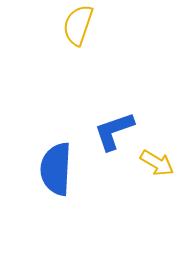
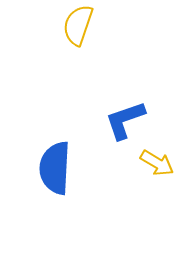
blue L-shape: moved 11 px right, 11 px up
blue semicircle: moved 1 px left, 1 px up
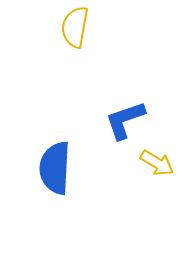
yellow semicircle: moved 3 px left, 2 px down; rotated 9 degrees counterclockwise
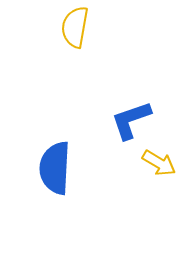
blue L-shape: moved 6 px right
yellow arrow: moved 2 px right
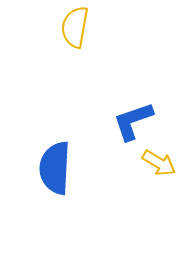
blue L-shape: moved 2 px right, 1 px down
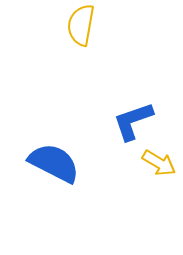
yellow semicircle: moved 6 px right, 2 px up
blue semicircle: moved 1 px left, 5 px up; rotated 114 degrees clockwise
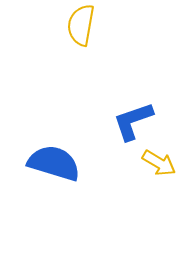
blue semicircle: rotated 10 degrees counterclockwise
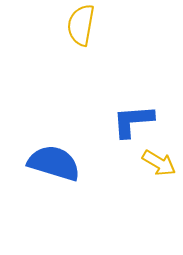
blue L-shape: rotated 15 degrees clockwise
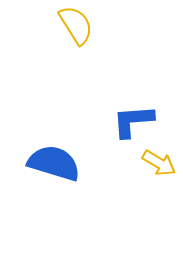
yellow semicircle: moved 5 px left; rotated 138 degrees clockwise
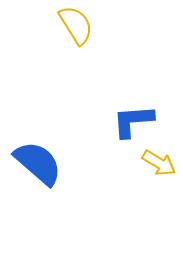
blue semicircle: moved 16 px left; rotated 24 degrees clockwise
